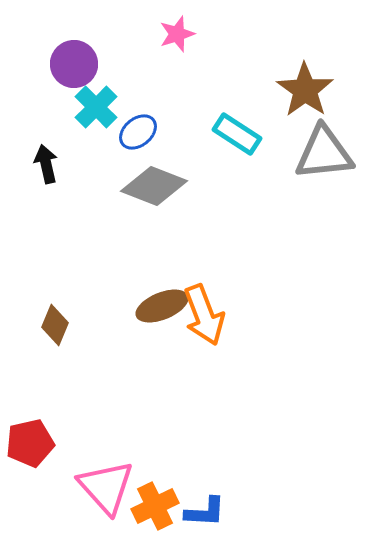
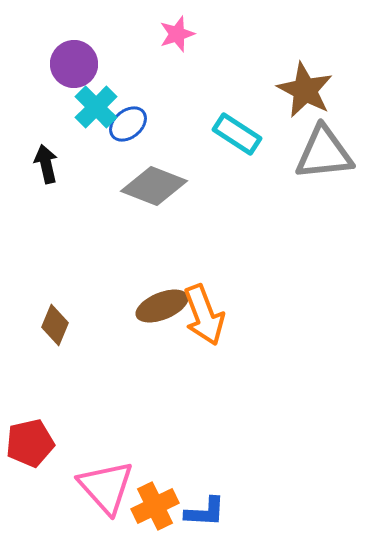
brown star: rotated 8 degrees counterclockwise
blue ellipse: moved 10 px left, 8 px up
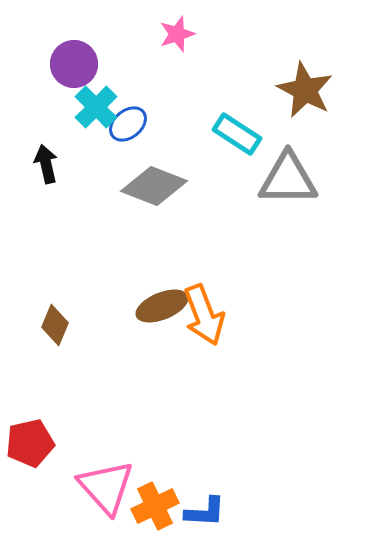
gray triangle: moved 36 px left, 26 px down; rotated 6 degrees clockwise
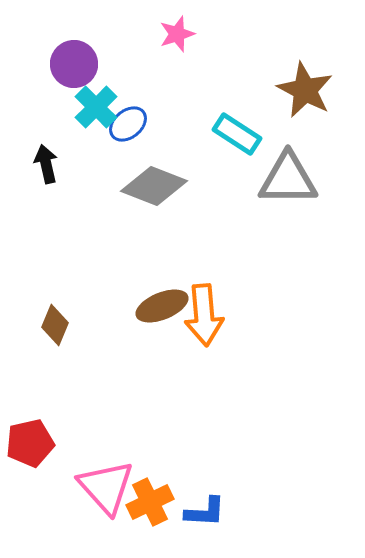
orange arrow: rotated 16 degrees clockwise
orange cross: moved 5 px left, 4 px up
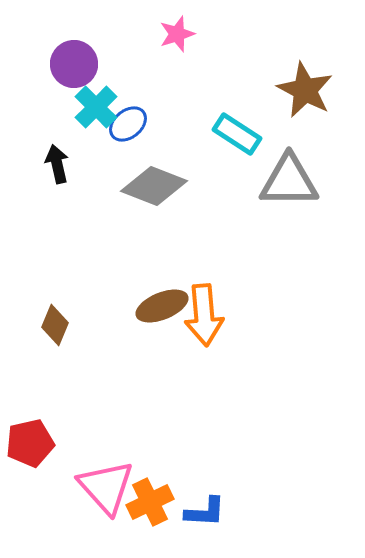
black arrow: moved 11 px right
gray triangle: moved 1 px right, 2 px down
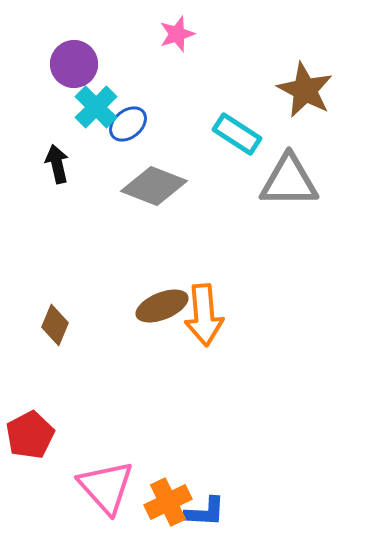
red pentagon: moved 8 px up; rotated 15 degrees counterclockwise
orange cross: moved 18 px right
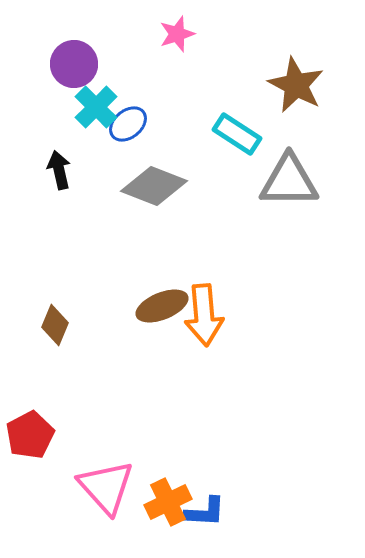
brown star: moved 9 px left, 5 px up
black arrow: moved 2 px right, 6 px down
